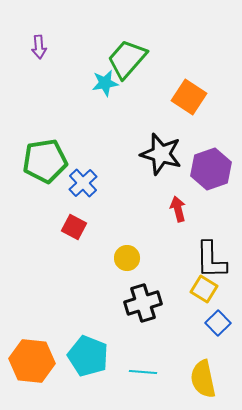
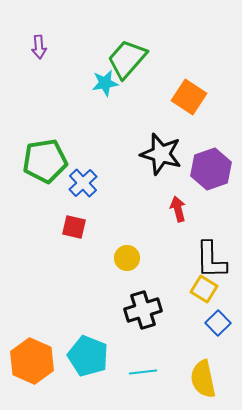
red square: rotated 15 degrees counterclockwise
black cross: moved 7 px down
orange hexagon: rotated 18 degrees clockwise
cyan line: rotated 12 degrees counterclockwise
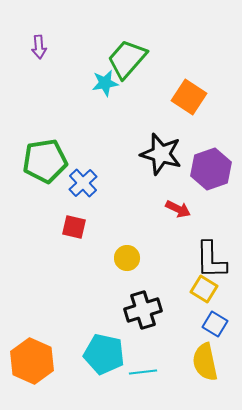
red arrow: rotated 130 degrees clockwise
blue square: moved 3 px left, 1 px down; rotated 15 degrees counterclockwise
cyan pentagon: moved 16 px right, 2 px up; rotated 9 degrees counterclockwise
yellow semicircle: moved 2 px right, 17 px up
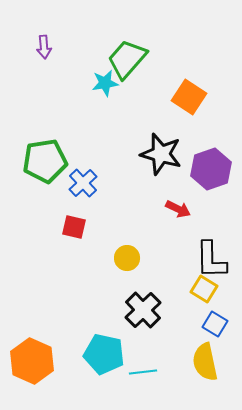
purple arrow: moved 5 px right
black cross: rotated 27 degrees counterclockwise
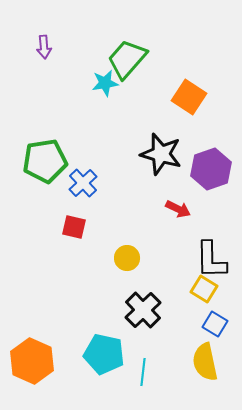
cyan line: rotated 76 degrees counterclockwise
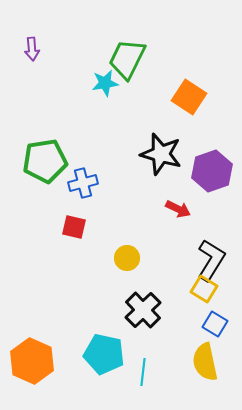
purple arrow: moved 12 px left, 2 px down
green trapezoid: rotated 15 degrees counterclockwise
purple hexagon: moved 1 px right, 2 px down
blue cross: rotated 28 degrees clockwise
black L-shape: rotated 147 degrees counterclockwise
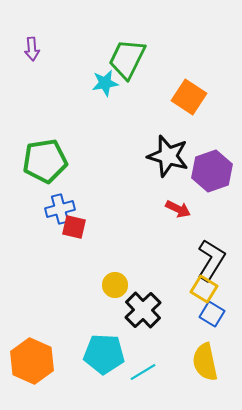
black star: moved 7 px right, 2 px down
blue cross: moved 23 px left, 26 px down
yellow circle: moved 12 px left, 27 px down
blue square: moved 3 px left, 10 px up
cyan pentagon: rotated 9 degrees counterclockwise
cyan line: rotated 52 degrees clockwise
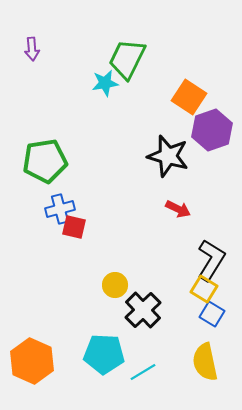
purple hexagon: moved 41 px up
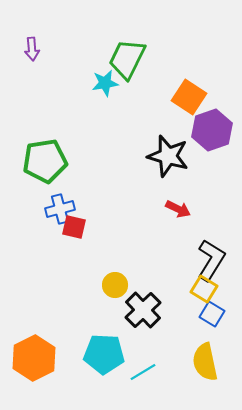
orange hexagon: moved 2 px right, 3 px up; rotated 9 degrees clockwise
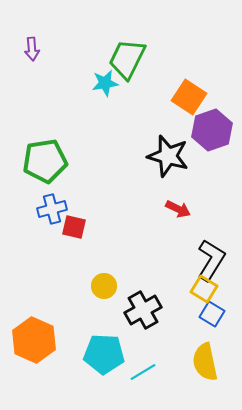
blue cross: moved 8 px left
yellow circle: moved 11 px left, 1 px down
black cross: rotated 15 degrees clockwise
orange hexagon: moved 18 px up; rotated 9 degrees counterclockwise
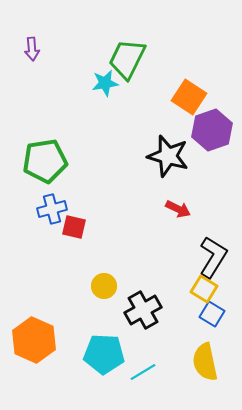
black L-shape: moved 2 px right, 3 px up
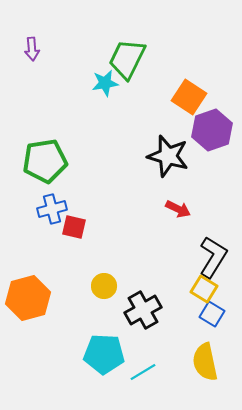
orange hexagon: moved 6 px left, 42 px up; rotated 21 degrees clockwise
